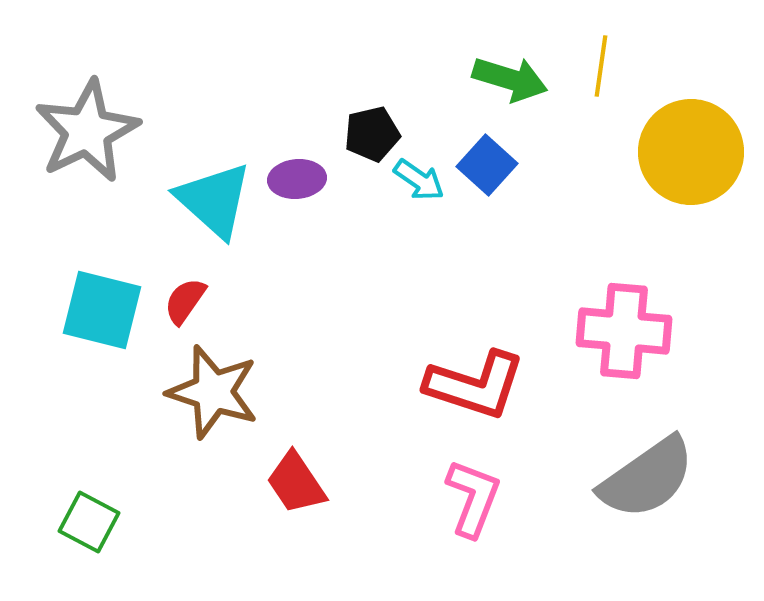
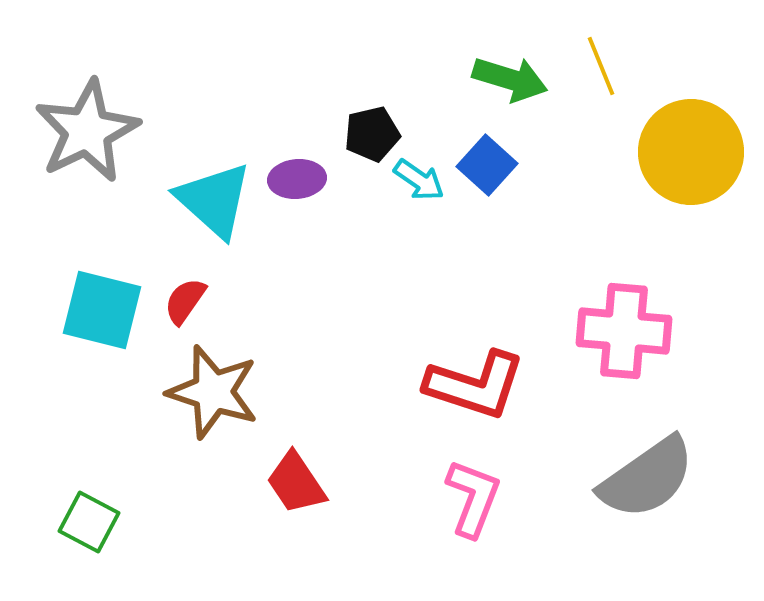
yellow line: rotated 30 degrees counterclockwise
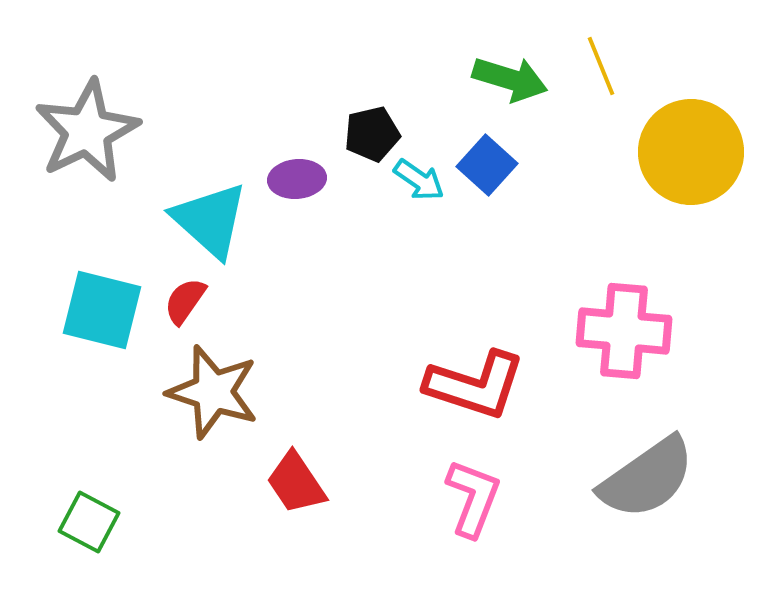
cyan triangle: moved 4 px left, 20 px down
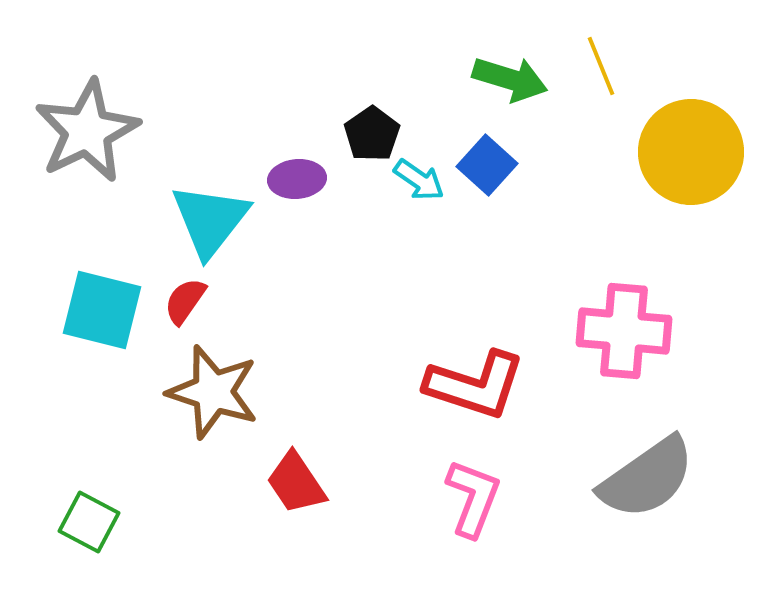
black pentagon: rotated 22 degrees counterclockwise
cyan triangle: rotated 26 degrees clockwise
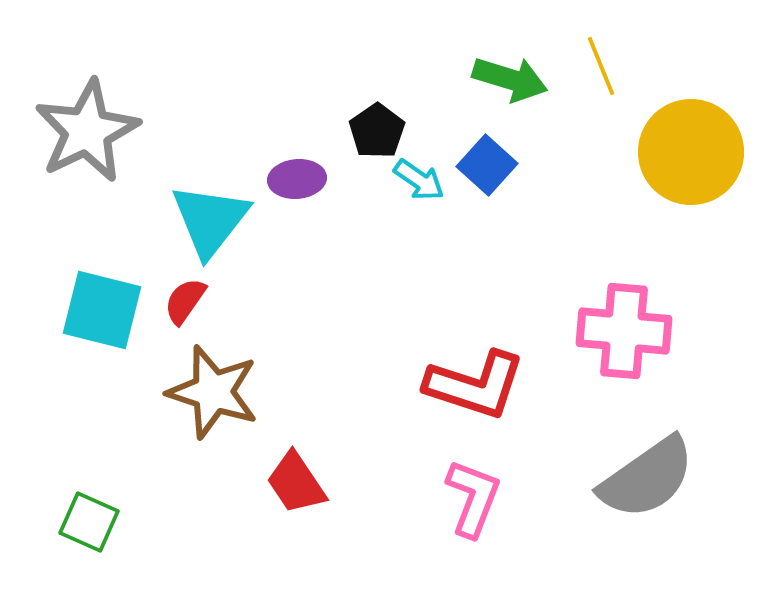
black pentagon: moved 5 px right, 3 px up
green square: rotated 4 degrees counterclockwise
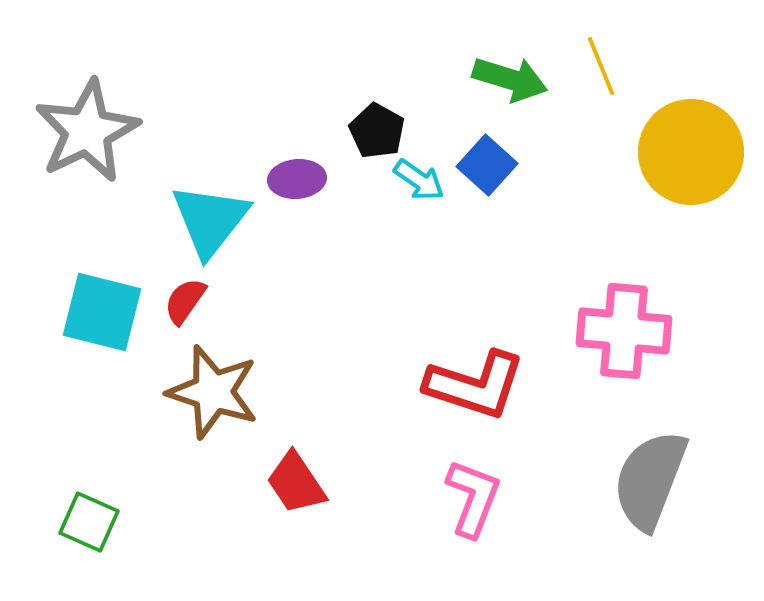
black pentagon: rotated 8 degrees counterclockwise
cyan square: moved 2 px down
gray semicircle: moved 3 px right, 2 px down; rotated 146 degrees clockwise
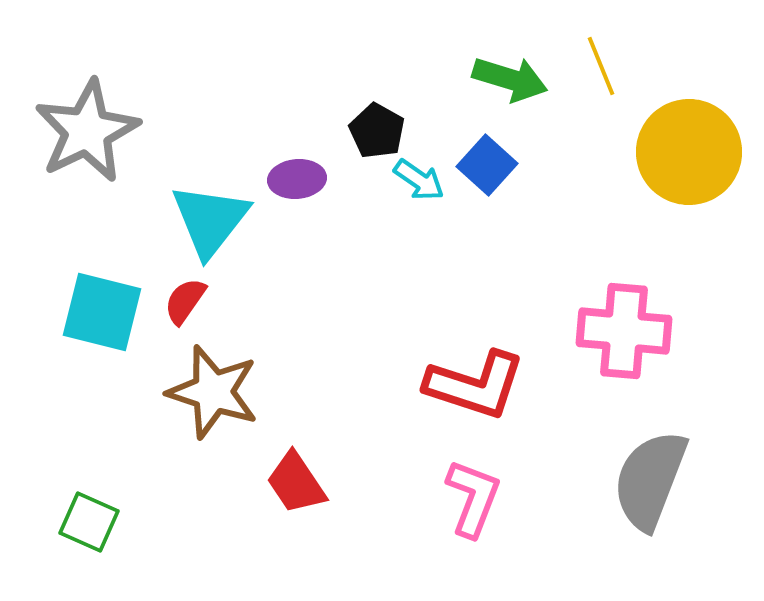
yellow circle: moved 2 px left
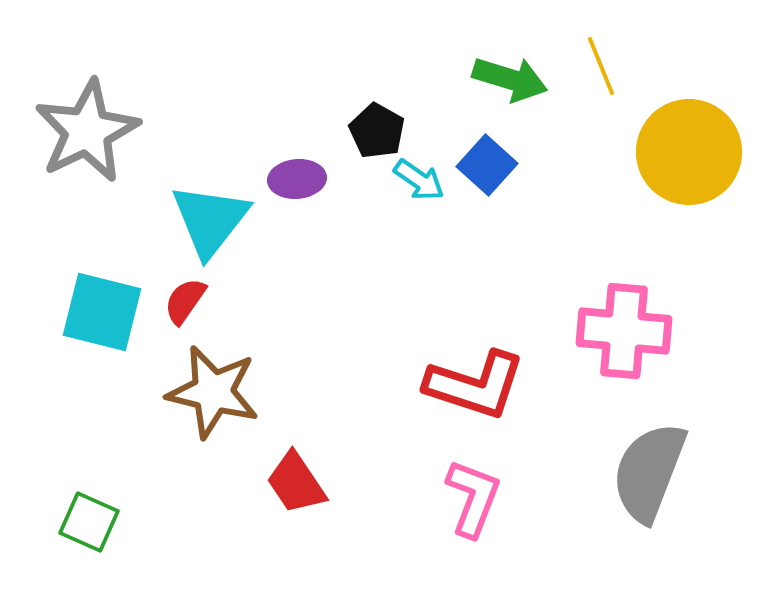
brown star: rotated 4 degrees counterclockwise
gray semicircle: moved 1 px left, 8 px up
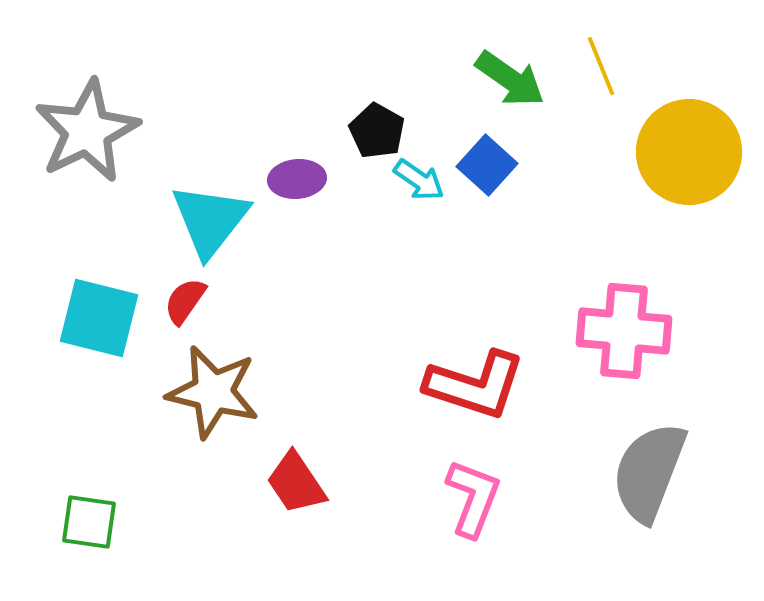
green arrow: rotated 18 degrees clockwise
cyan square: moved 3 px left, 6 px down
green square: rotated 16 degrees counterclockwise
